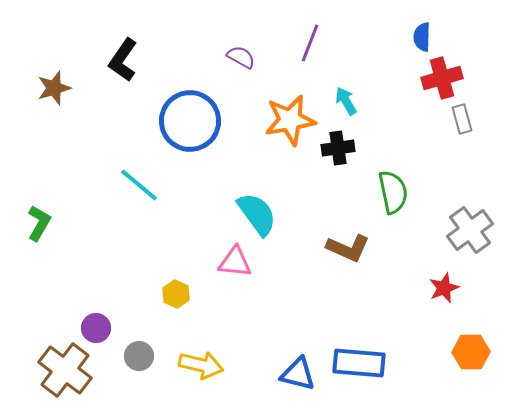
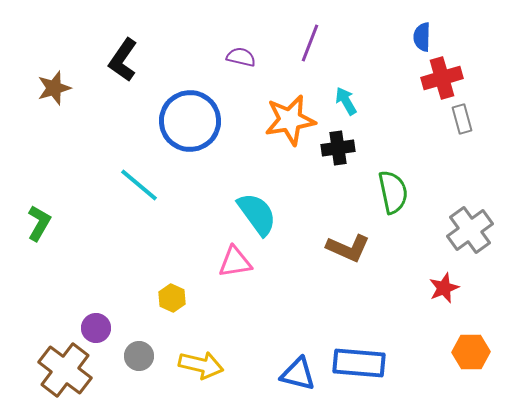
purple semicircle: rotated 16 degrees counterclockwise
pink triangle: rotated 15 degrees counterclockwise
yellow hexagon: moved 4 px left, 4 px down
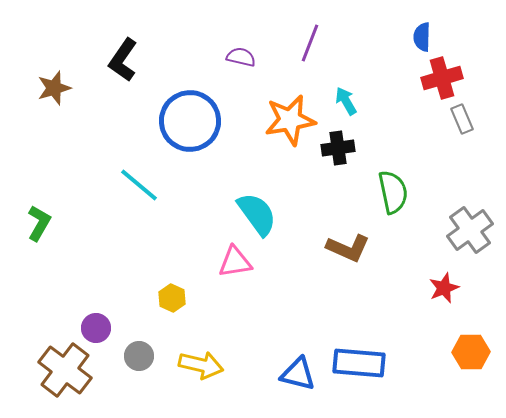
gray rectangle: rotated 8 degrees counterclockwise
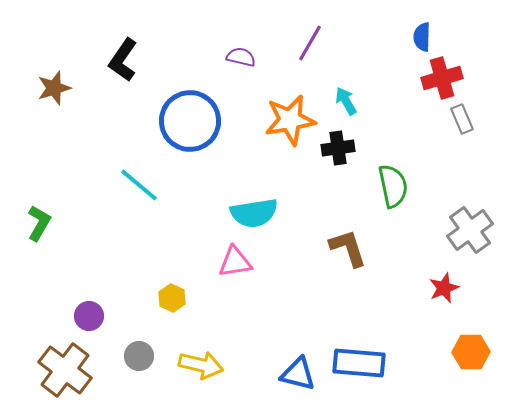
purple line: rotated 9 degrees clockwise
green semicircle: moved 6 px up
cyan semicircle: moved 3 px left, 1 px up; rotated 117 degrees clockwise
brown L-shape: rotated 132 degrees counterclockwise
purple circle: moved 7 px left, 12 px up
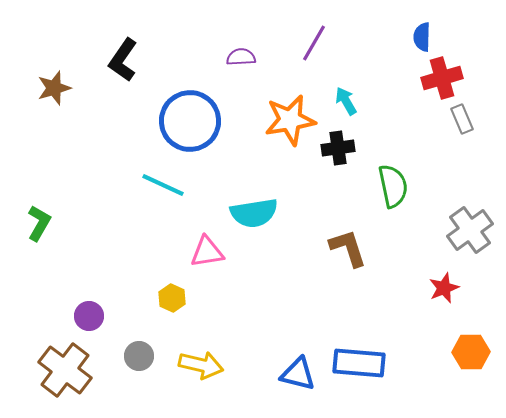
purple line: moved 4 px right
purple semicircle: rotated 16 degrees counterclockwise
cyan line: moved 24 px right; rotated 15 degrees counterclockwise
pink triangle: moved 28 px left, 10 px up
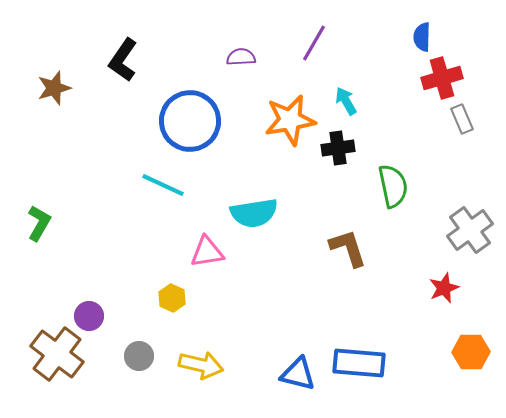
brown cross: moved 8 px left, 16 px up
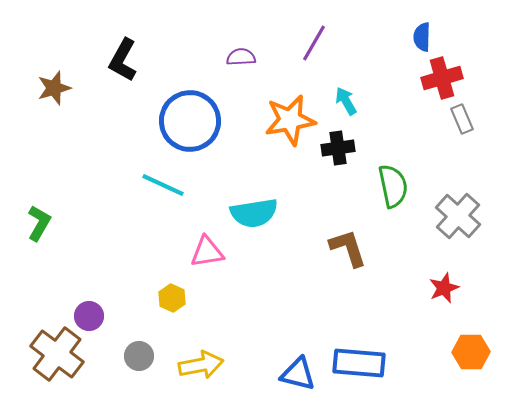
black L-shape: rotated 6 degrees counterclockwise
gray cross: moved 12 px left, 14 px up; rotated 12 degrees counterclockwise
yellow arrow: rotated 24 degrees counterclockwise
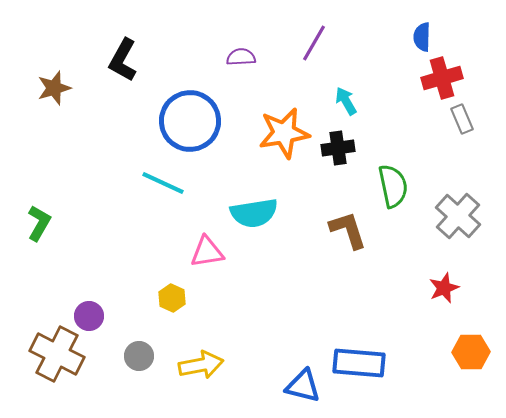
orange star: moved 6 px left, 13 px down
cyan line: moved 2 px up
brown L-shape: moved 18 px up
brown cross: rotated 10 degrees counterclockwise
blue triangle: moved 5 px right, 12 px down
